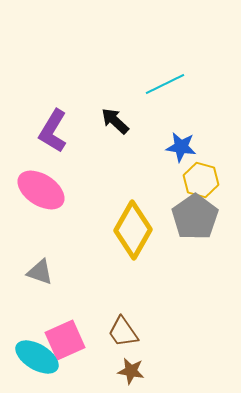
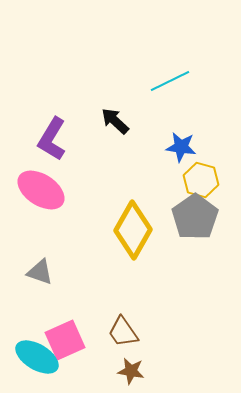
cyan line: moved 5 px right, 3 px up
purple L-shape: moved 1 px left, 8 px down
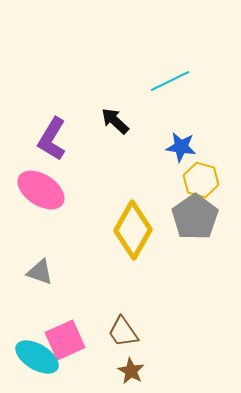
brown star: rotated 20 degrees clockwise
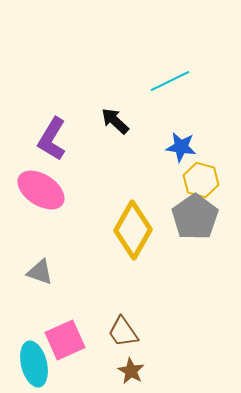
cyan ellipse: moved 3 px left, 7 px down; rotated 45 degrees clockwise
